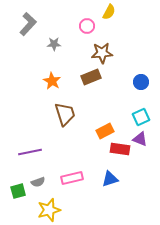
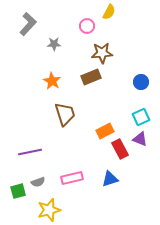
red rectangle: rotated 54 degrees clockwise
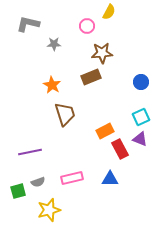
gray L-shape: rotated 120 degrees counterclockwise
orange star: moved 4 px down
blue triangle: rotated 18 degrees clockwise
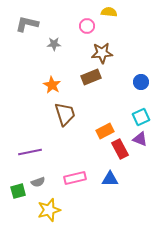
yellow semicircle: rotated 112 degrees counterclockwise
gray L-shape: moved 1 px left
pink rectangle: moved 3 px right
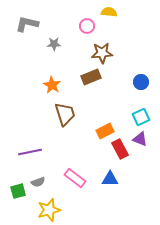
pink rectangle: rotated 50 degrees clockwise
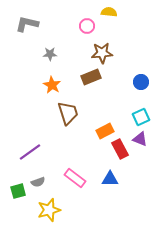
gray star: moved 4 px left, 10 px down
brown trapezoid: moved 3 px right, 1 px up
purple line: rotated 25 degrees counterclockwise
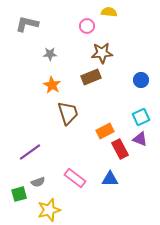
blue circle: moved 2 px up
green square: moved 1 px right, 3 px down
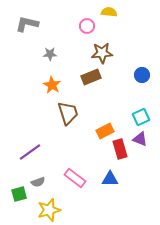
blue circle: moved 1 px right, 5 px up
red rectangle: rotated 12 degrees clockwise
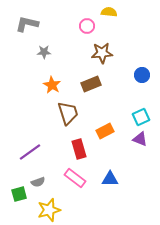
gray star: moved 6 px left, 2 px up
brown rectangle: moved 7 px down
red rectangle: moved 41 px left
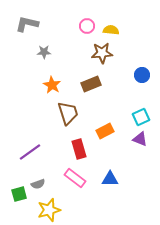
yellow semicircle: moved 2 px right, 18 px down
gray semicircle: moved 2 px down
